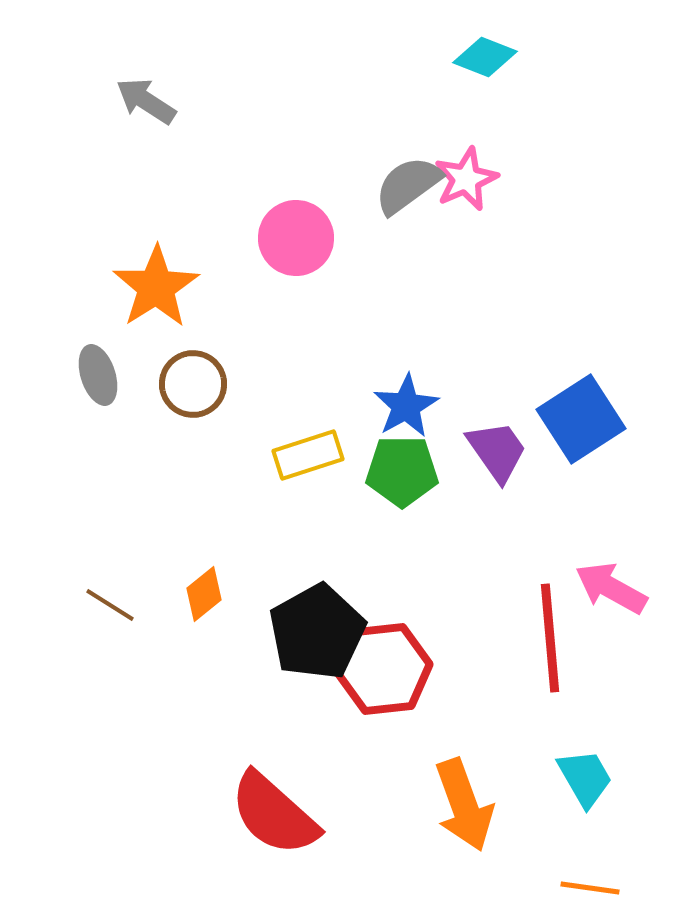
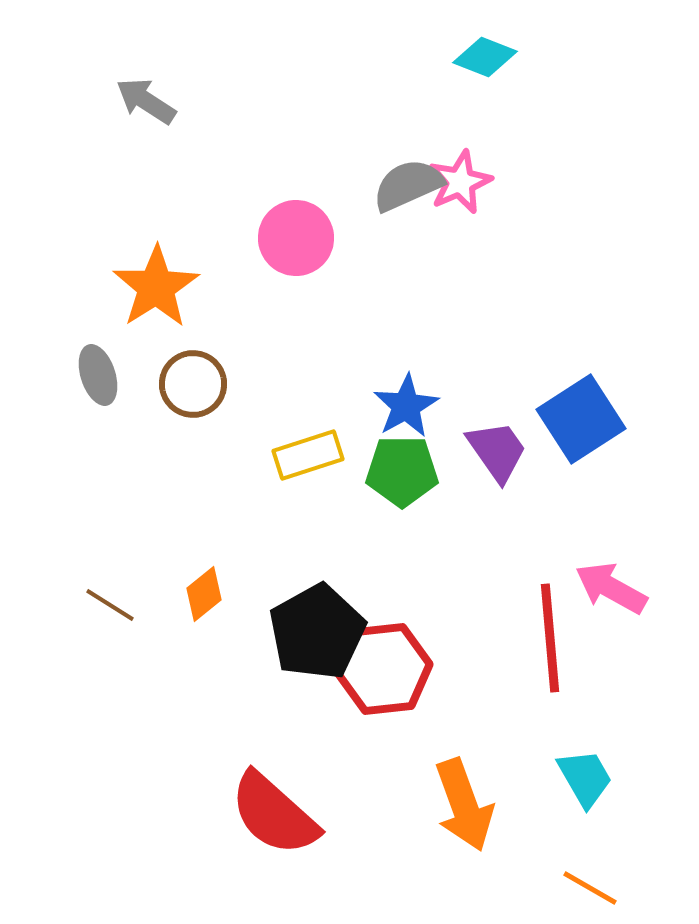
pink star: moved 6 px left, 3 px down
gray semicircle: rotated 12 degrees clockwise
orange line: rotated 22 degrees clockwise
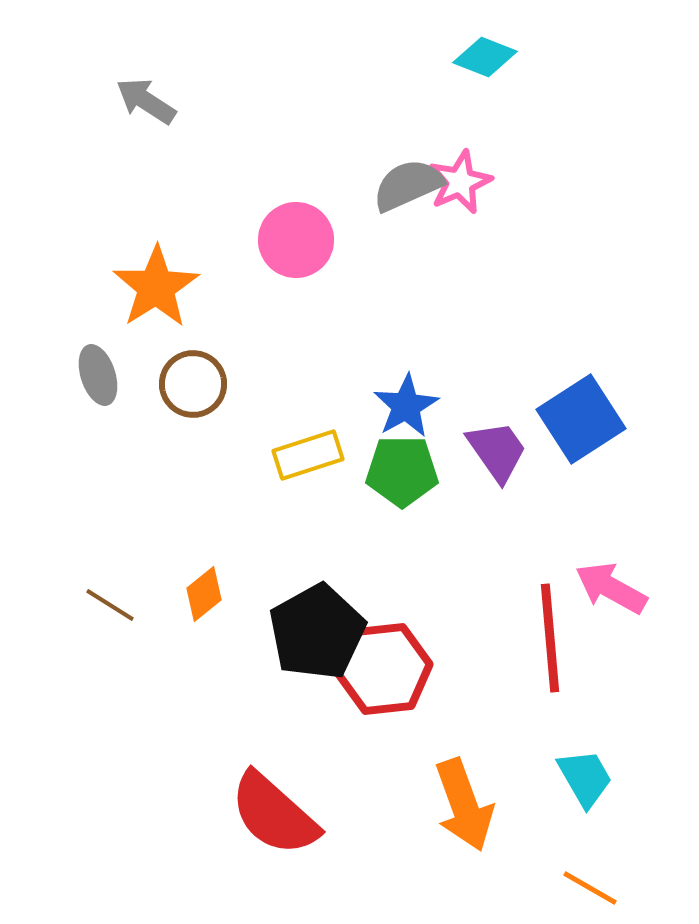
pink circle: moved 2 px down
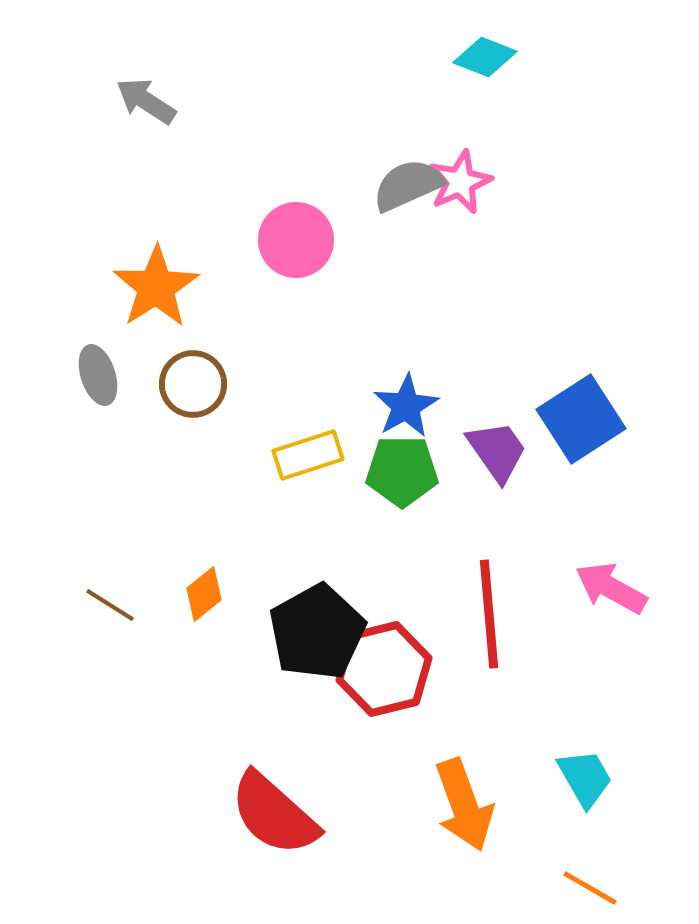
red line: moved 61 px left, 24 px up
red hexagon: rotated 8 degrees counterclockwise
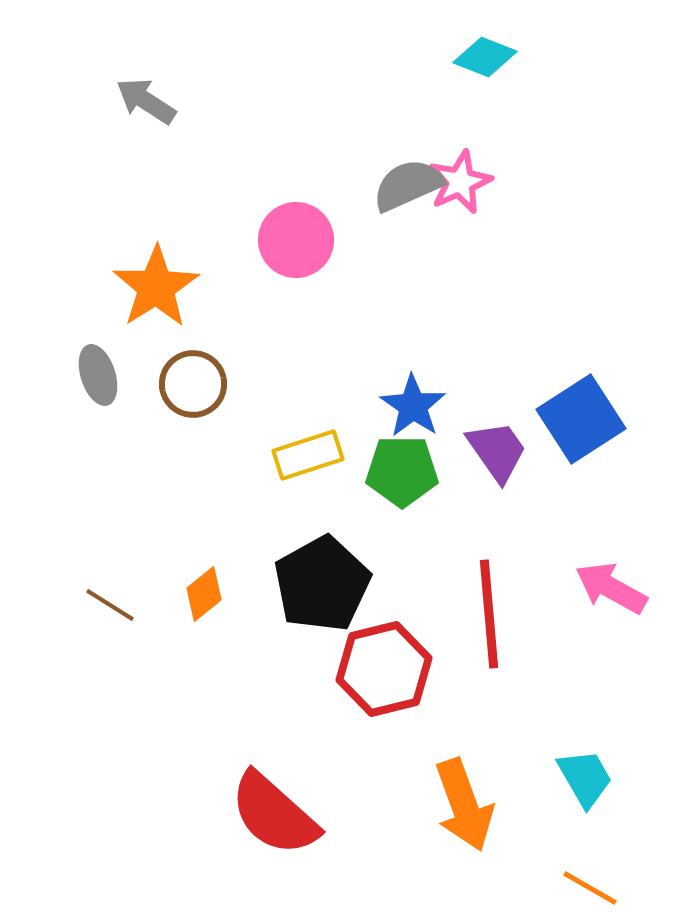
blue star: moved 7 px right; rotated 8 degrees counterclockwise
black pentagon: moved 5 px right, 48 px up
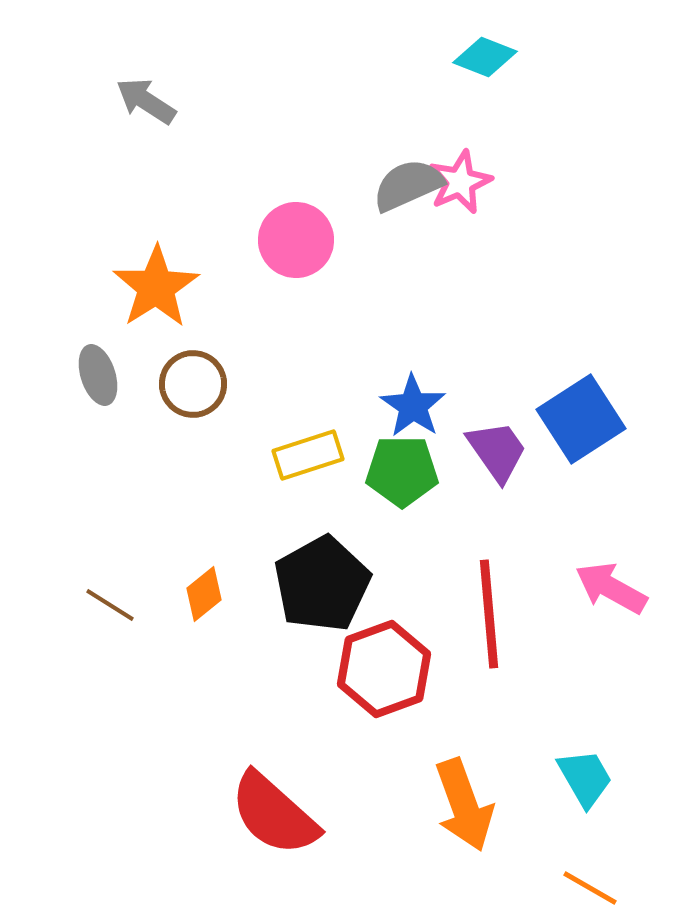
red hexagon: rotated 6 degrees counterclockwise
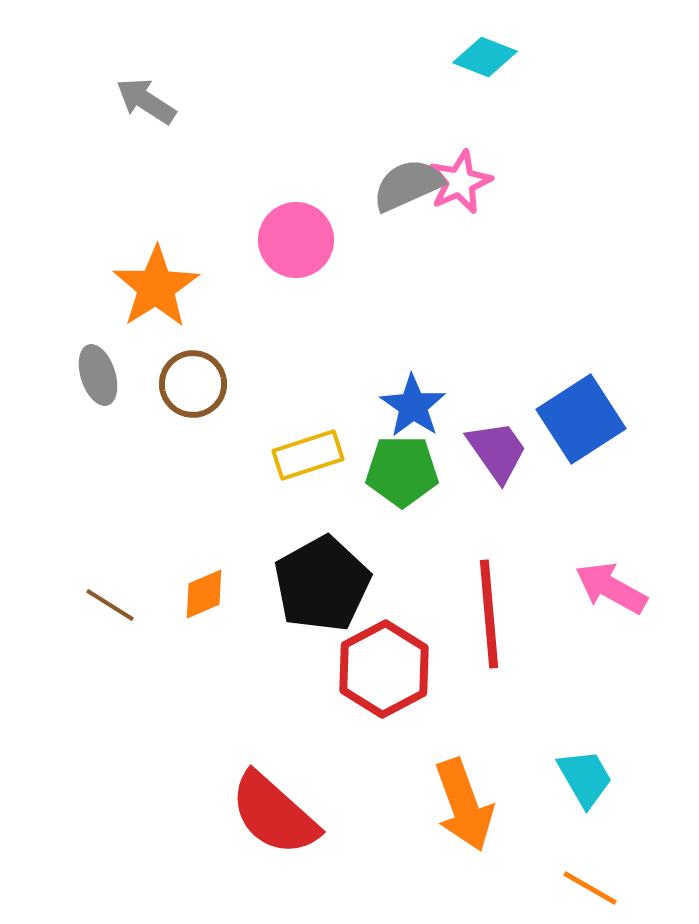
orange diamond: rotated 16 degrees clockwise
red hexagon: rotated 8 degrees counterclockwise
